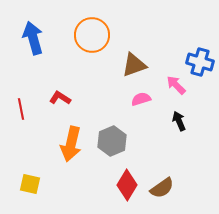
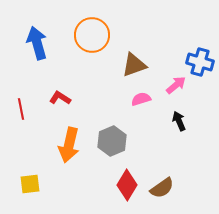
blue arrow: moved 4 px right, 5 px down
pink arrow: rotated 95 degrees clockwise
orange arrow: moved 2 px left, 1 px down
yellow square: rotated 20 degrees counterclockwise
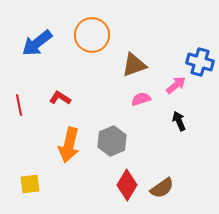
blue arrow: rotated 112 degrees counterclockwise
red line: moved 2 px left, 4 px up
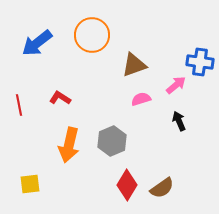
blue cross: rotated 8 degrees counterclockwise
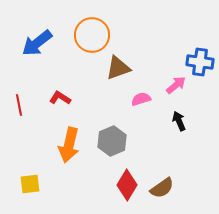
brown triangle: moved 16 px left, 3 px down
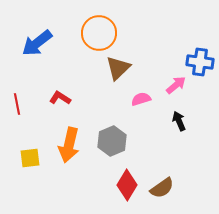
orange circle: moved 7 px right, 2 px up
brown triangle: rotated 24 degrees counterclockwise
red line: moved 2 px left, 1 px up
yellow square: moved 26 px up
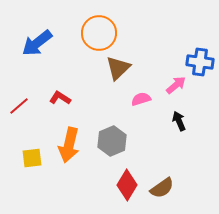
red line: moved 2 px right, 2 px down; rotated 60 degrees clockwise
yellow square: moved 2 px right
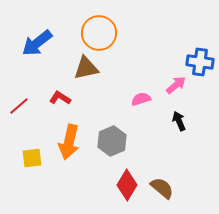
brown triangle: moved 32 px left; rotated 32 degrees clockwise
orange arrow: moved 3 px up
brown semicircle: rotated 105 degrees counterclockwise
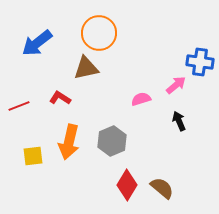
red line: rotated 20 degrees clockwise
yellow square: moved 1 px right, 2 px up
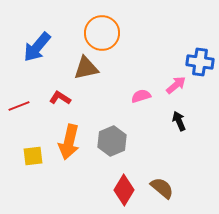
orange circle: moved 3 px right
blue arrow: moved 4 px down; rotated 12 degrees counterclockwise
pink semicircle: moved 3 px up
red diamond: moved 3 px left, 5 px down
